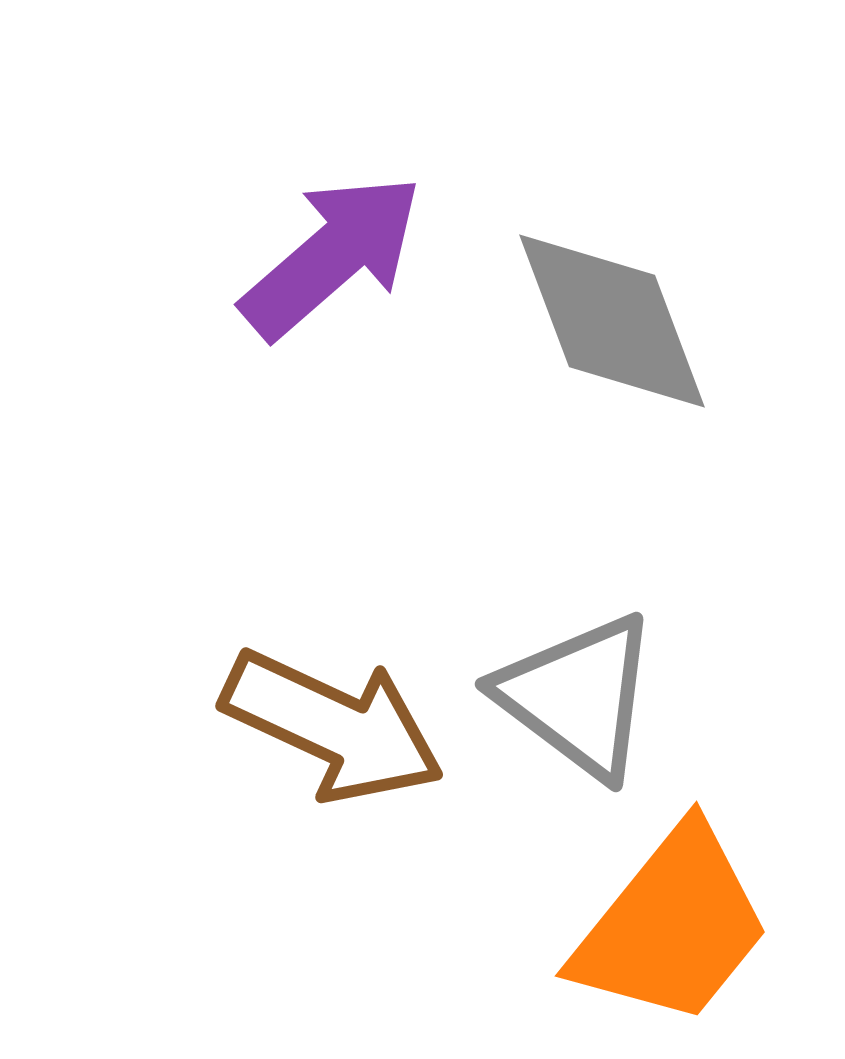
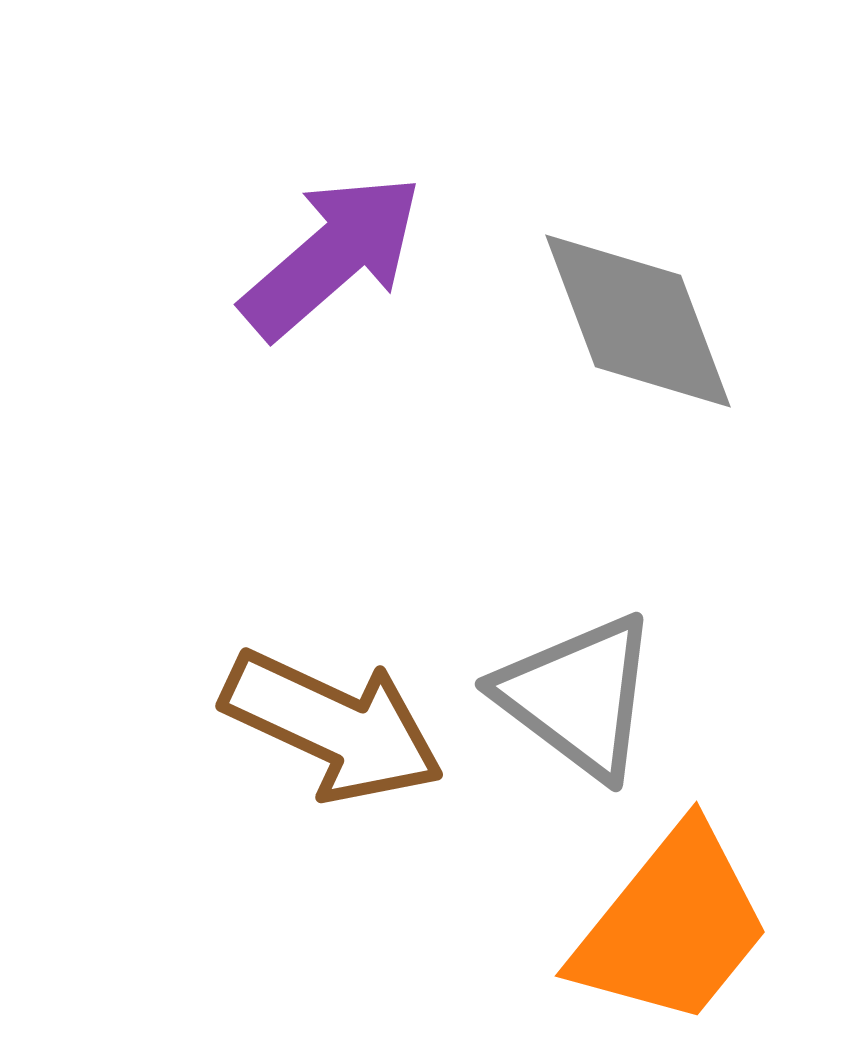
gray diamond: moved 26 px right
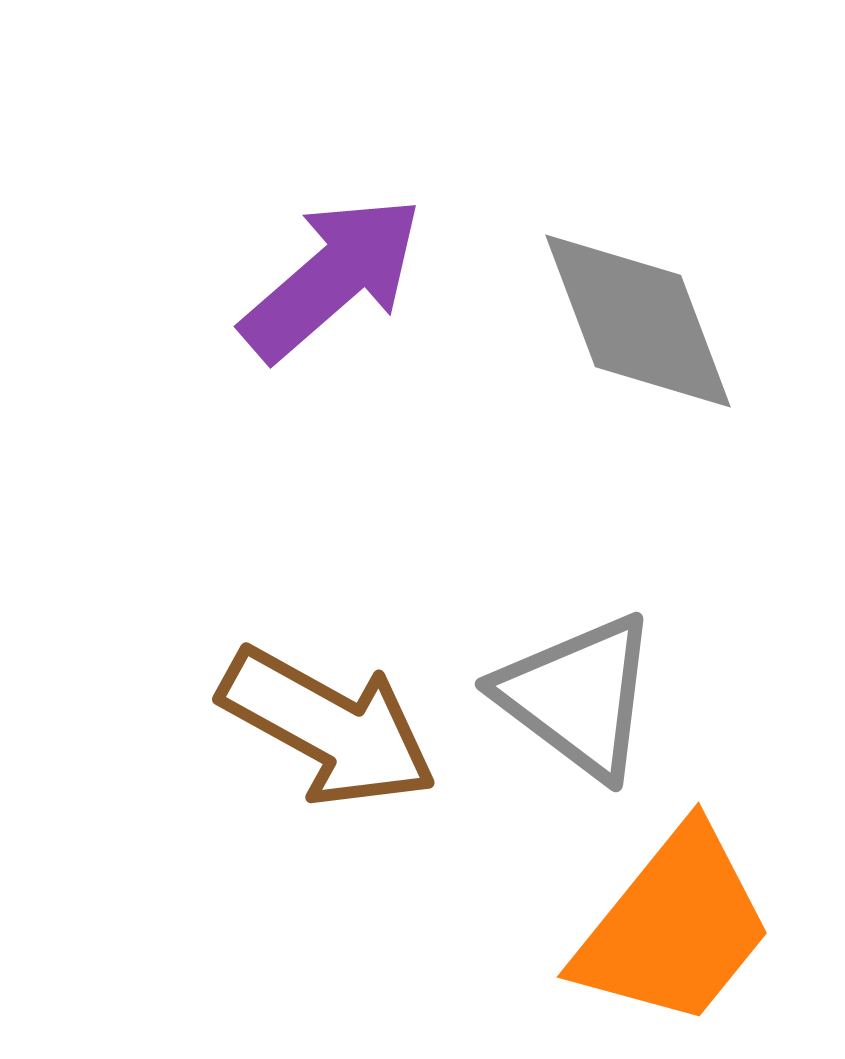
purple arrow: moved 22 px down
brown arrow: moved 5 px left, 1 px down; rotated 4 degrees clockwise
orange trapezoid: moved 2 px right, 1 px down
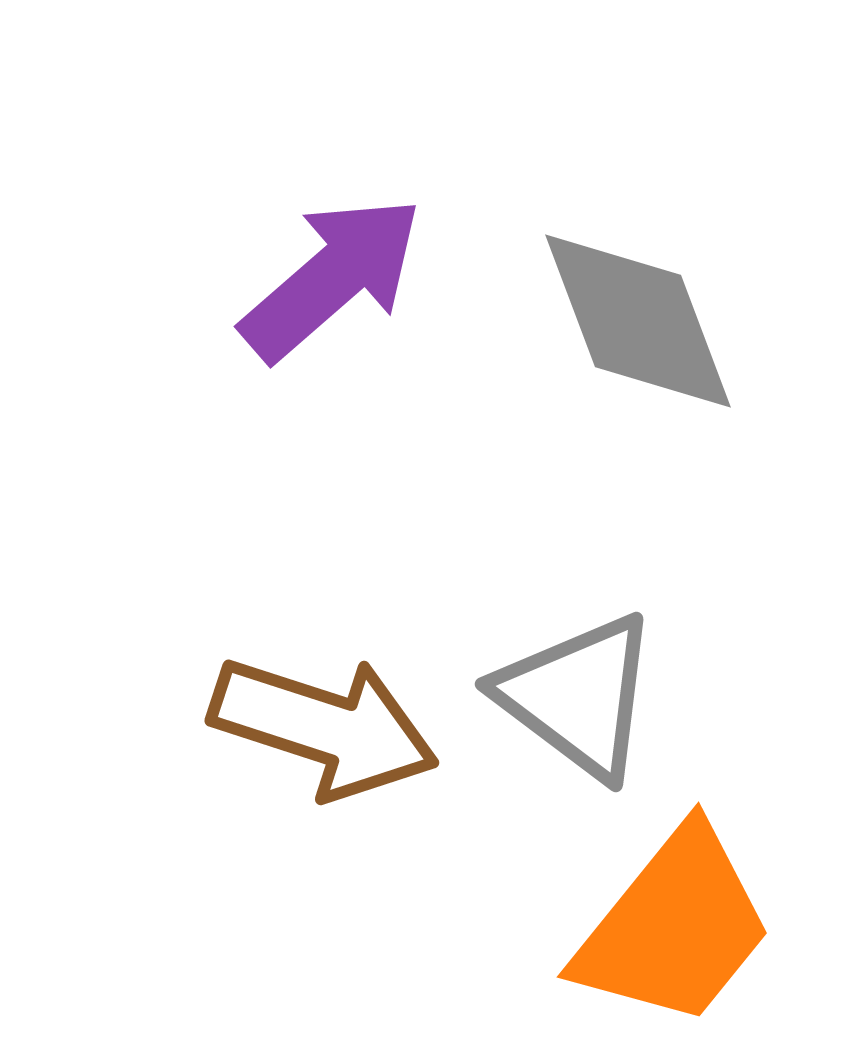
brown arrow: moved 4 px left; rotated 11 degrees counterclockwise
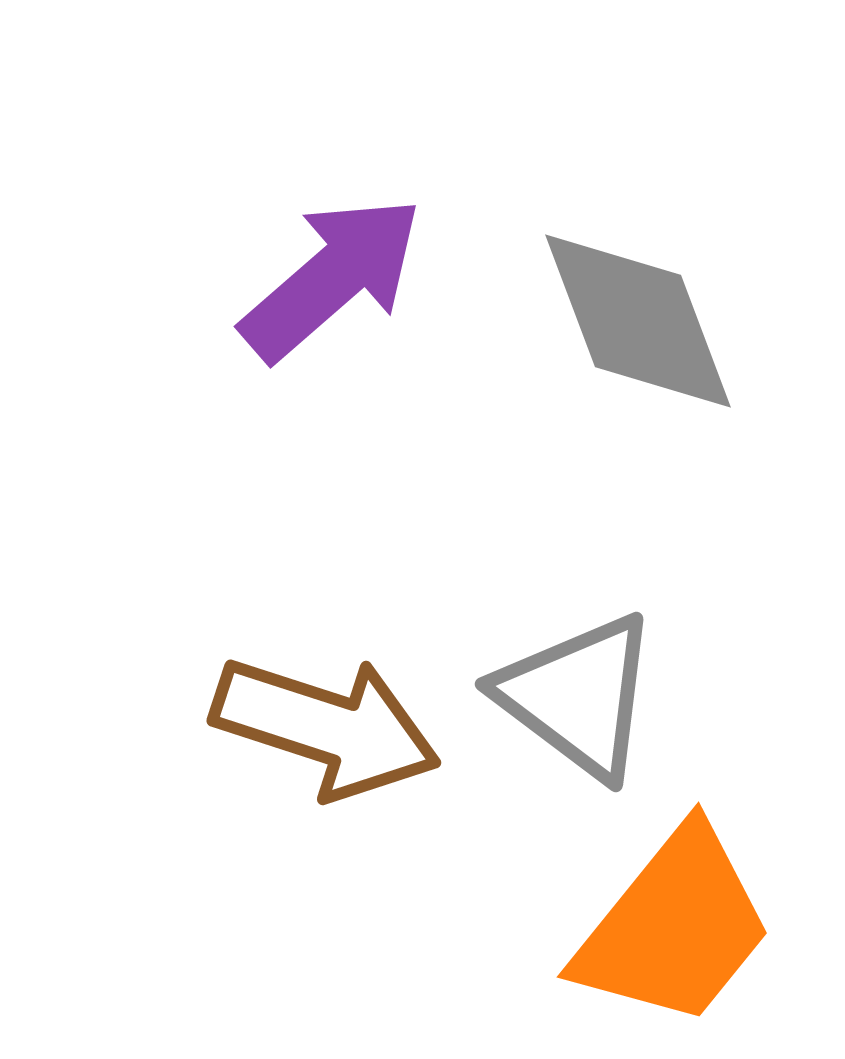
brown arrow: moved 2 px right
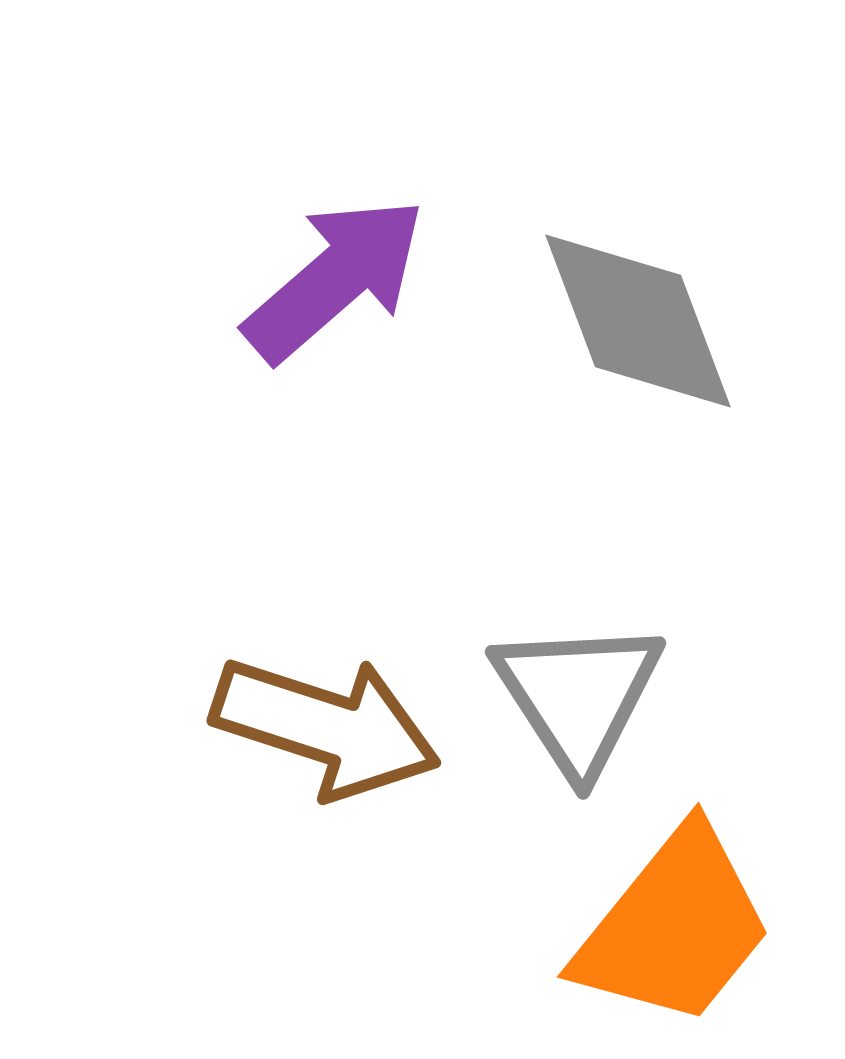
purple arrow: moved 3 px right, 1 px down
gray triangle: rotated 20 degrees clockwise
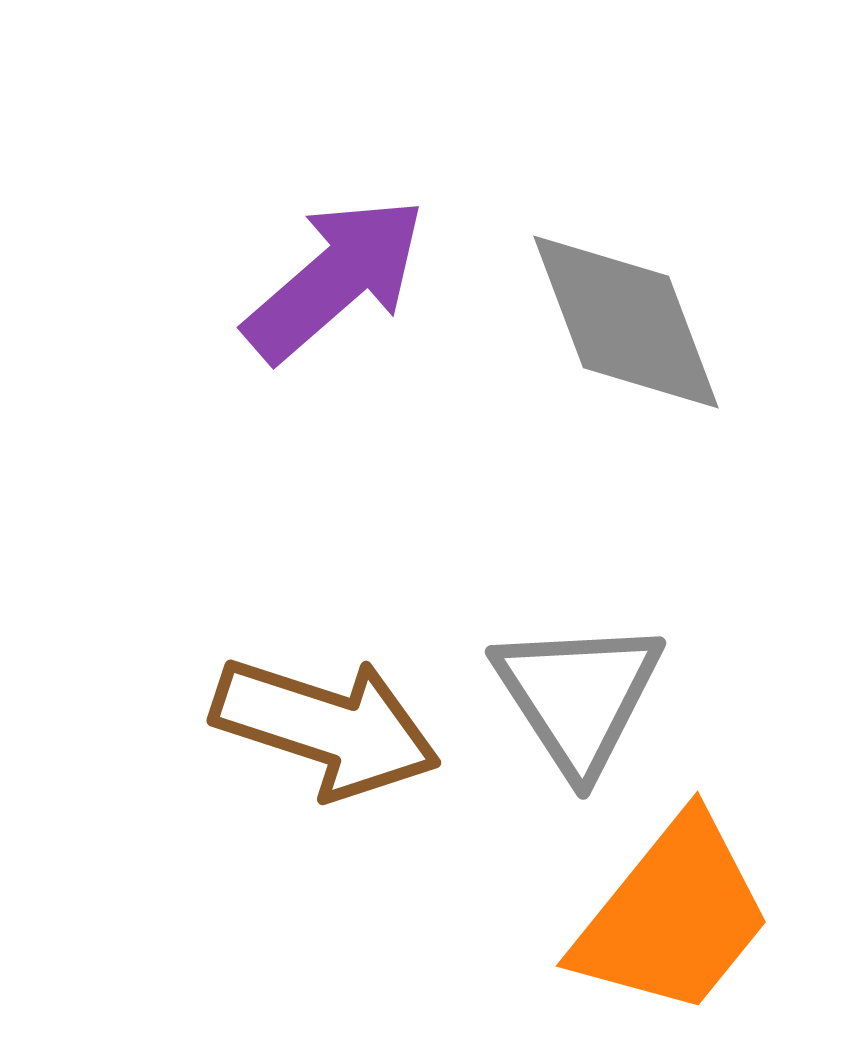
gray diamond: moved 12 px left, 1 px down
orange trapezoid: moved 1 px left, 11 px up
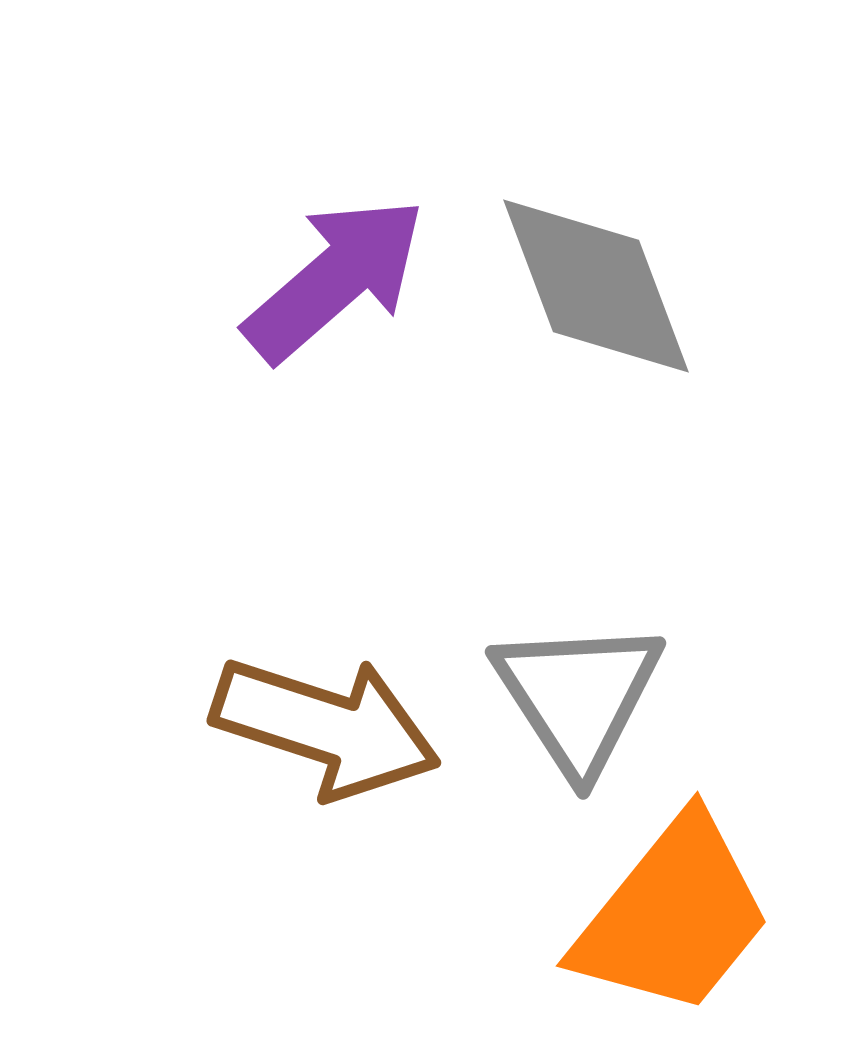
gray diamond: moved 30 px left, 36 px up
